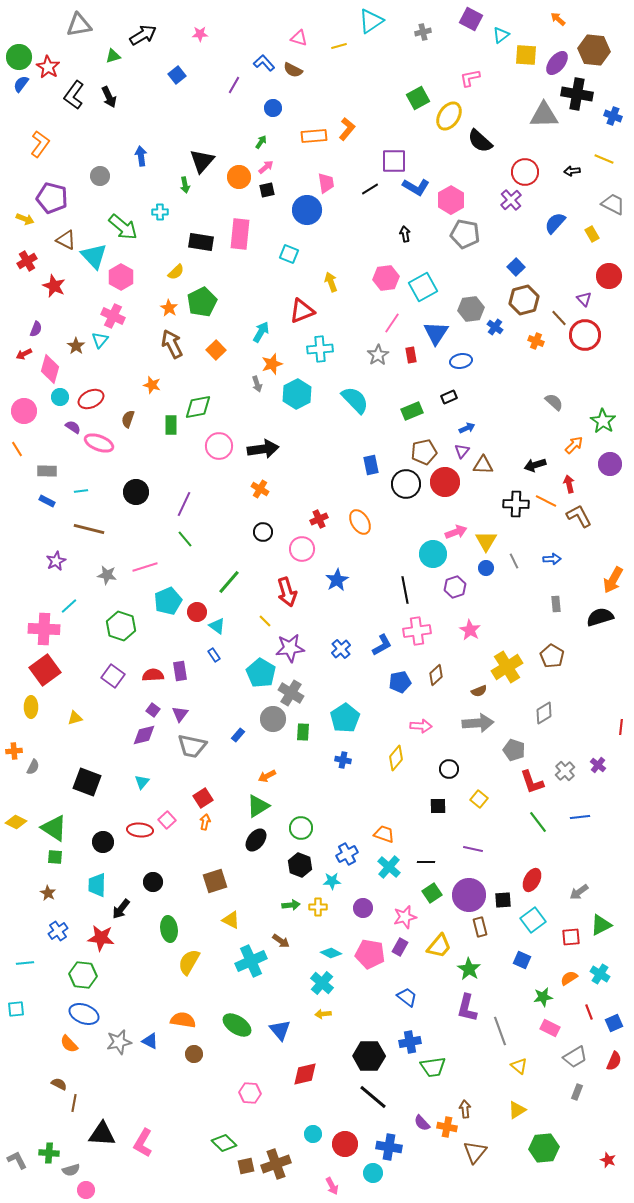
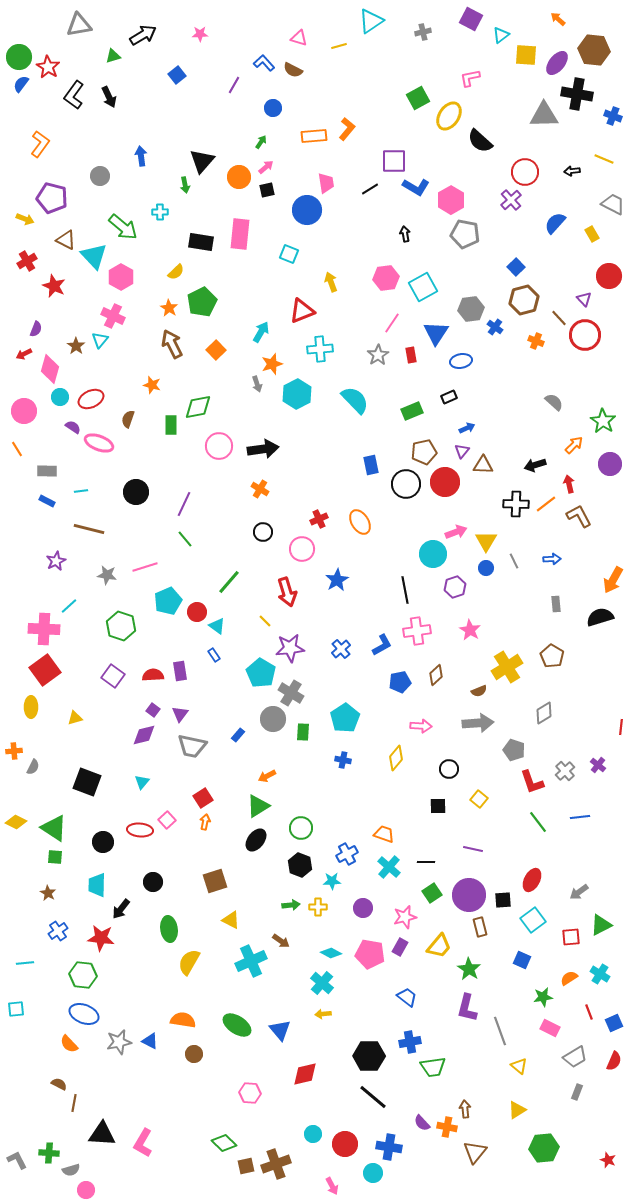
orange line at (546, 501): moved 3 px down; rotated 65 degrees counterclockwise
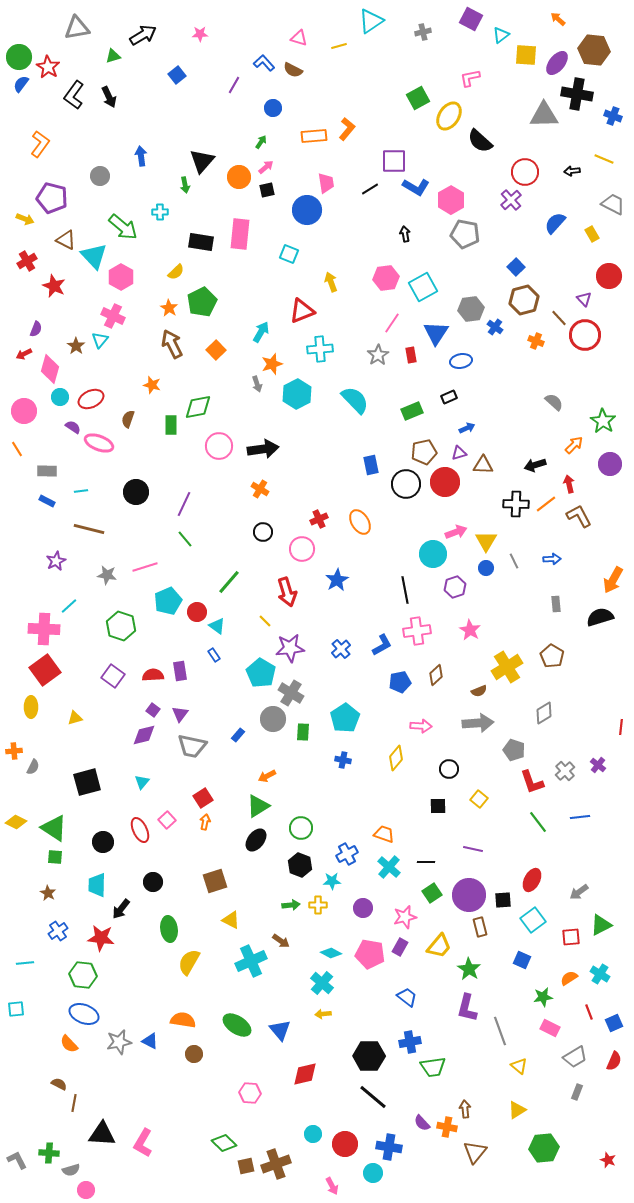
gray triangle at (79, 25): moved 2 px left, 3 px down
purple triangle at (462, 451): moved 3 px left, 2 px down; rotated 35 degrees clockwise
black square at (87, 782): rotated 36 degrees counterclockwise
red ellipse at (140, 830): rotated 60 degrees clockwise
yellow cross at (318, 907): moved 2 px up
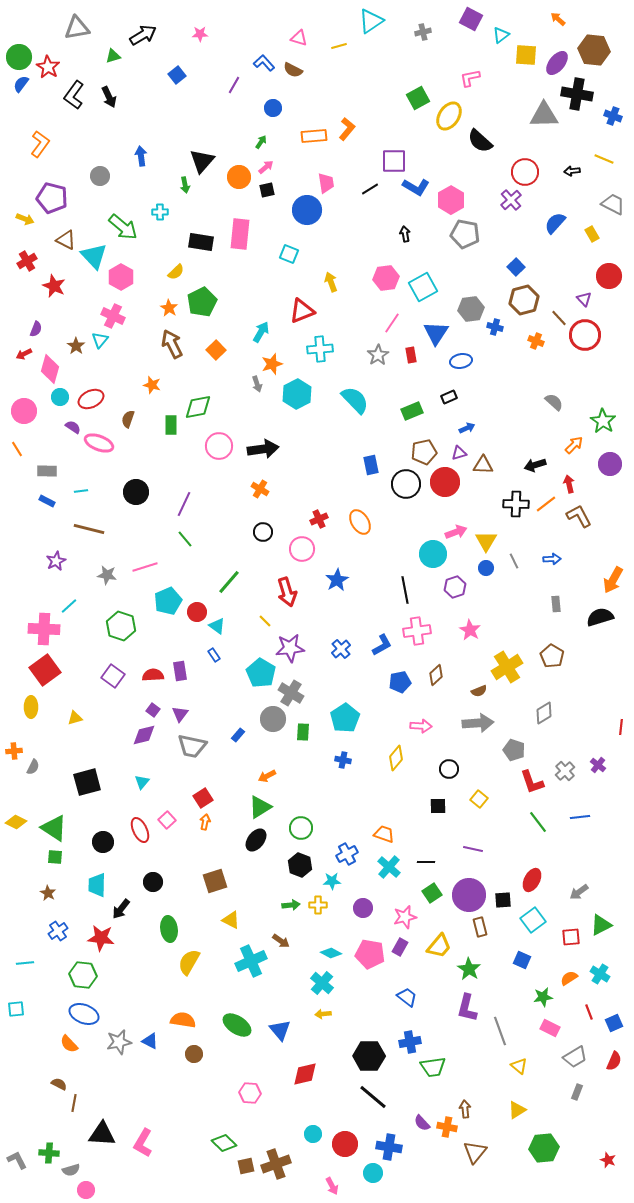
blue cross at (495, 327): rotated 21 degrees counterclockwise
green triangle at (258, 806): moved 2 px right, 1 px down
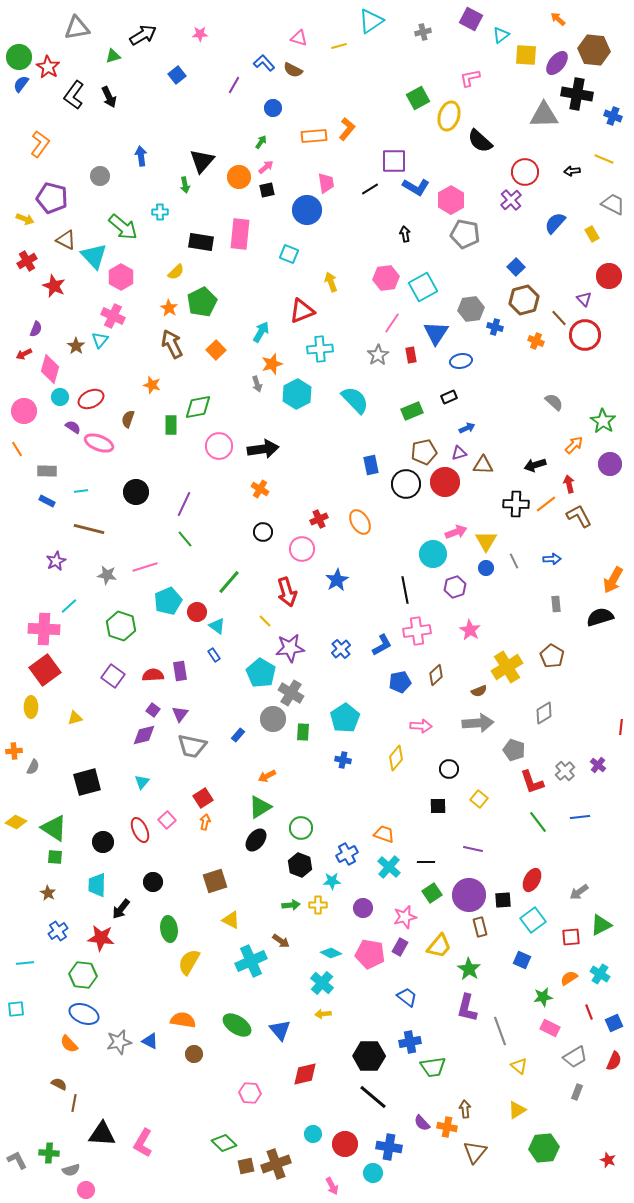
yellow ellipse at (449, 116): rotated 16 degrees counterclockwise
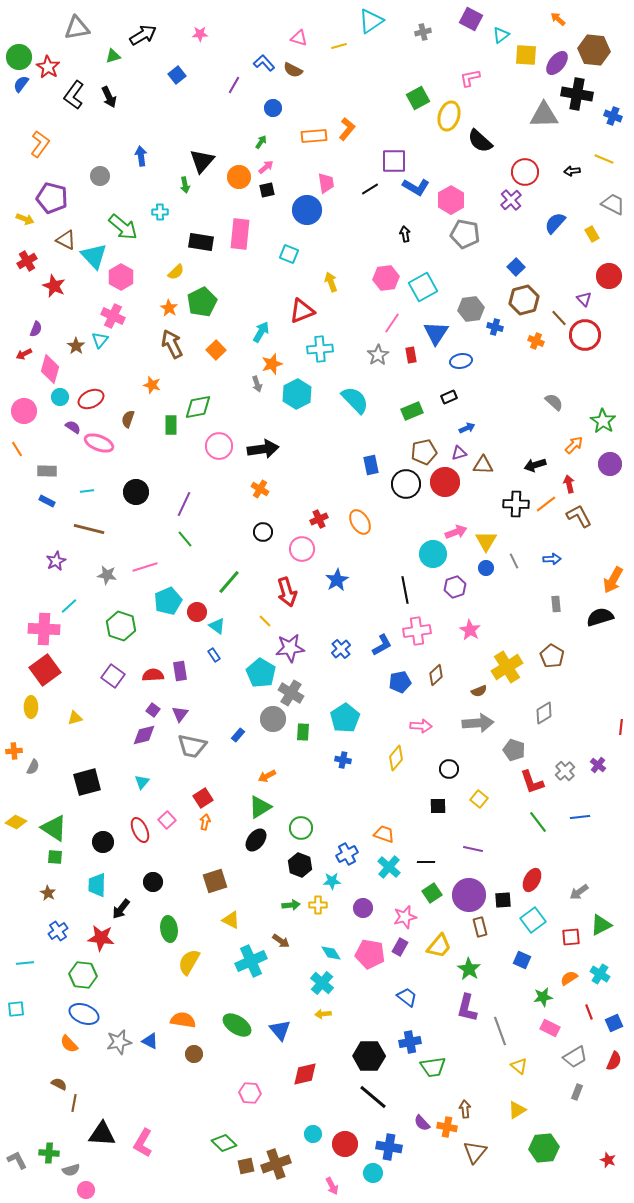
cyan line at (81, 491): moved 6 px right
cyan diamond at (331, 953): rotated 30 degrees clockwise
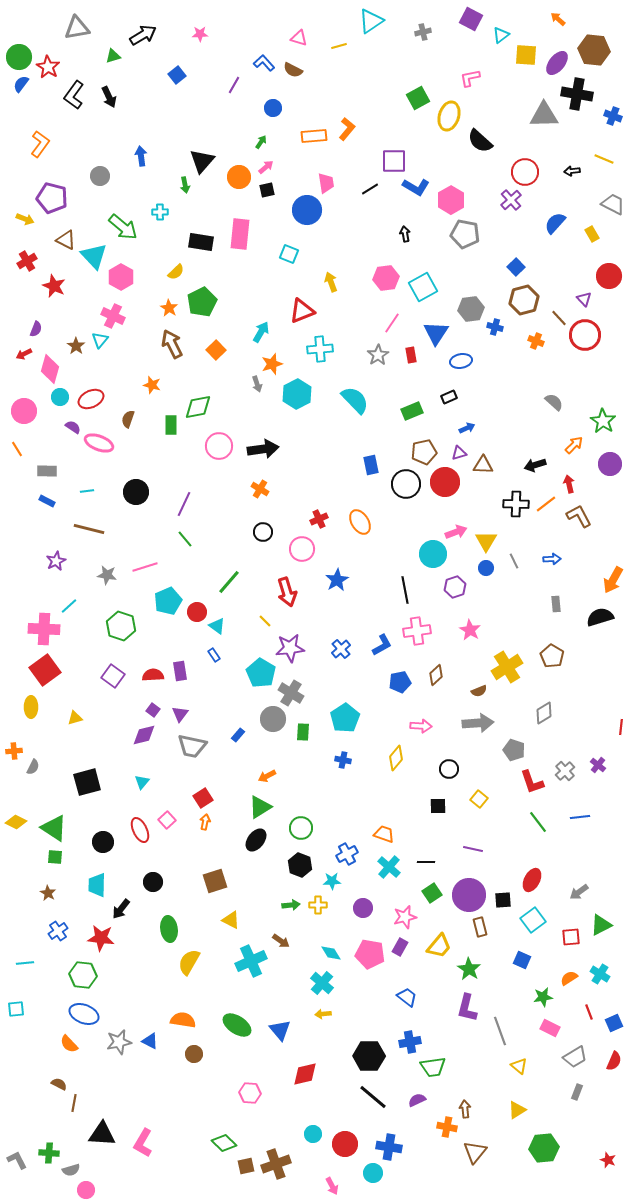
purple semicircle at (422, 1123): moved 5 px left, 23 px up; rotated 108 degrees clockwise
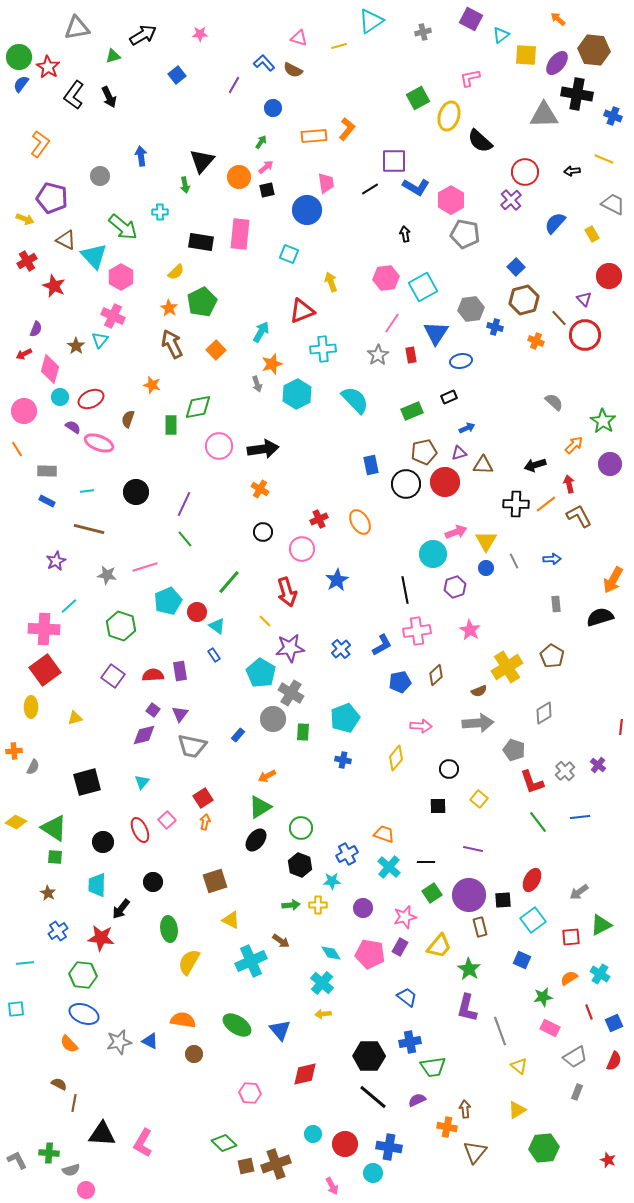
cyan cross at (320, 349): moved 3 px right
cyan pentagon at (345, 718): rotated 12 degrees clockwise
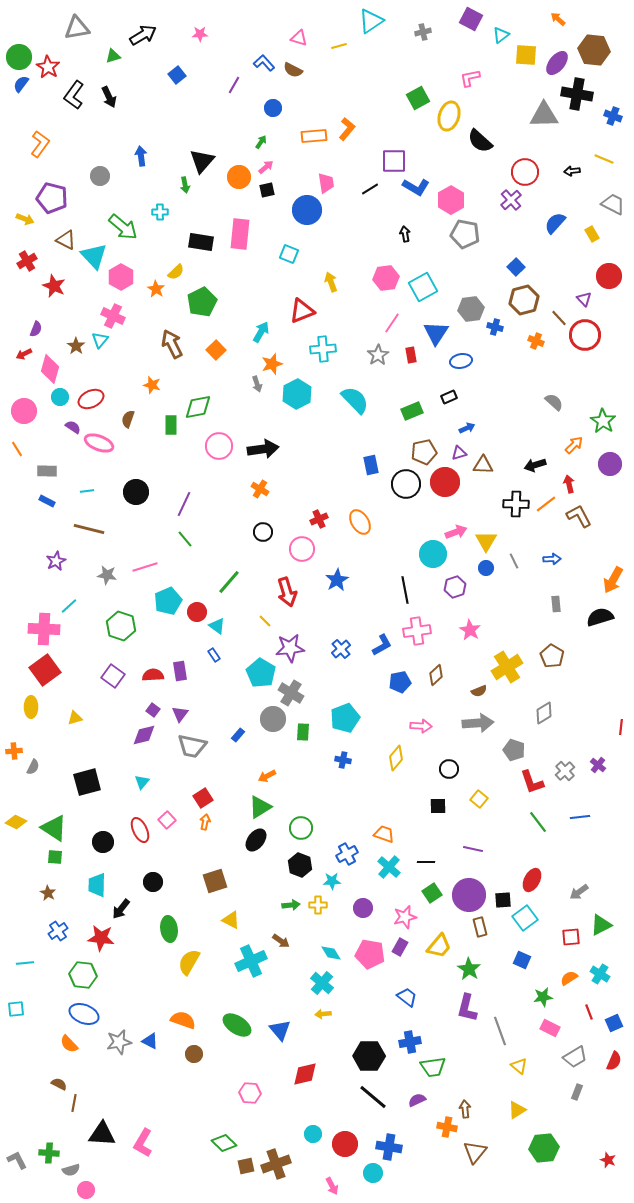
orange star at (169, 308): moved 13 px left, 19 px up
cyan square at (533, 920): moved 8 px left, 2 px up
orange semicircle at (183, 1020): rotated 10 degrees clockwise
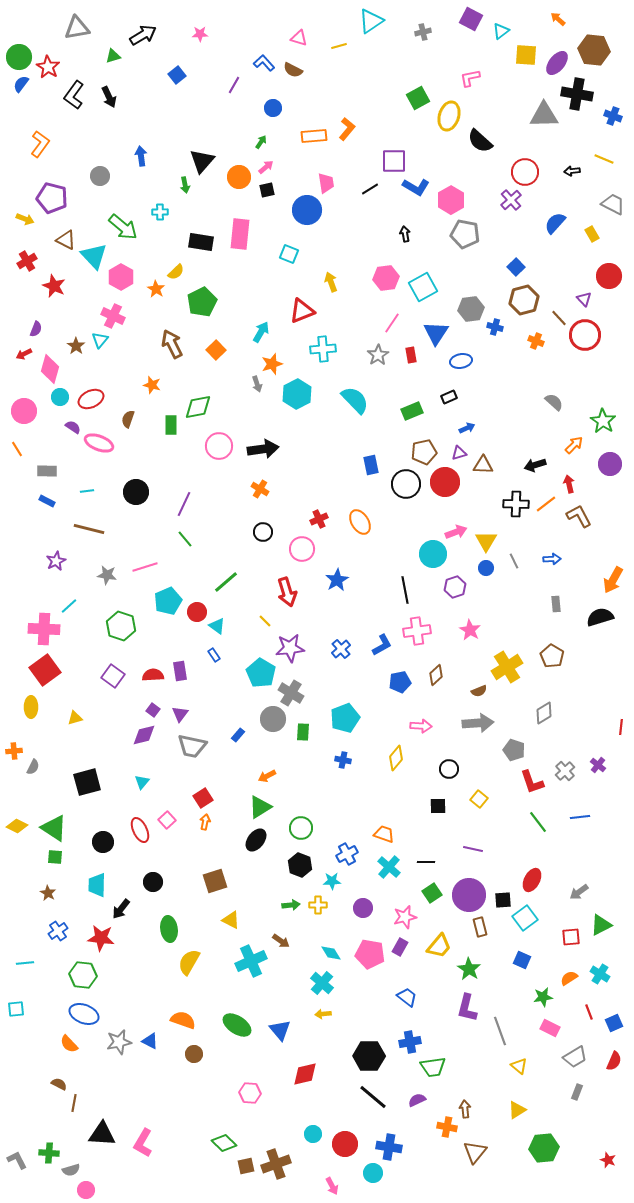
cyan triangle at (501, 35): moved 4 px up
green line at (229, 582): moved 3 px left; rotated 8 degrees clockwise
yellow diamond at (16, 822): moved 1 px right, 4 px down
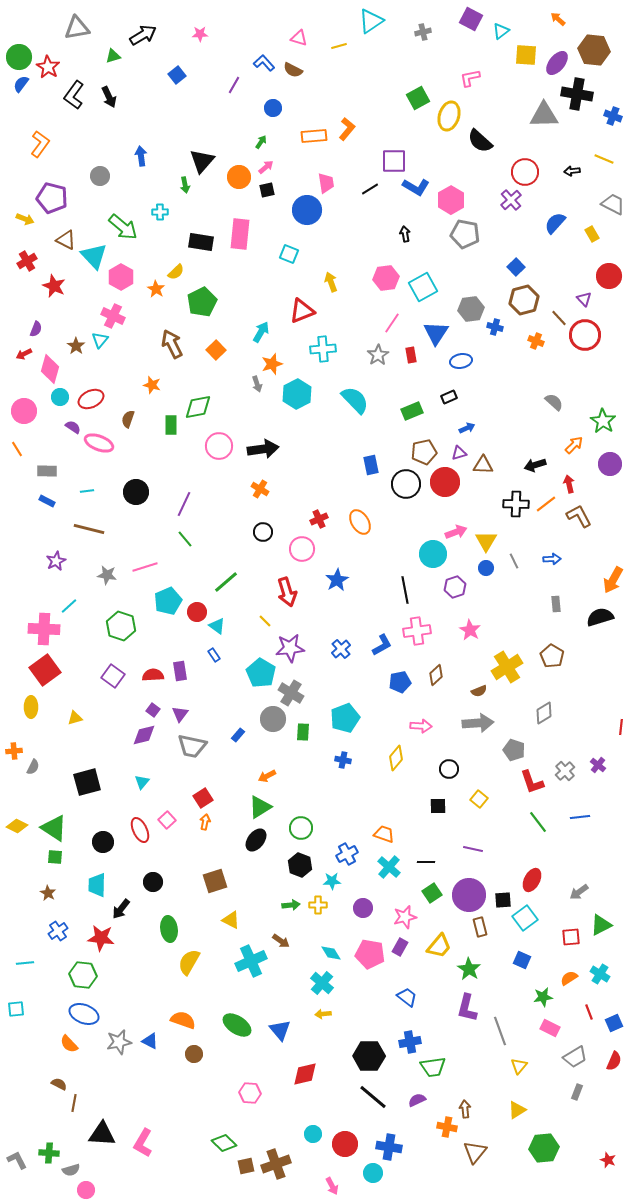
yellow triangle at (519, 1066): rotated 30 degrees clockwise
